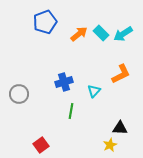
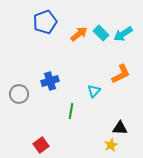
blue cross: moved 14 px left, 1 px up
yellow star: moved 1 px right
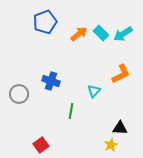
blue cross: moved 1 px right; rotated 36 degrees clockwise
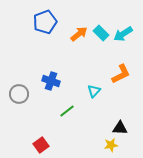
green line: moved 4 px left; rotated 42 degrees clockwise
yellow star: rotated 16 degrees clockwise
